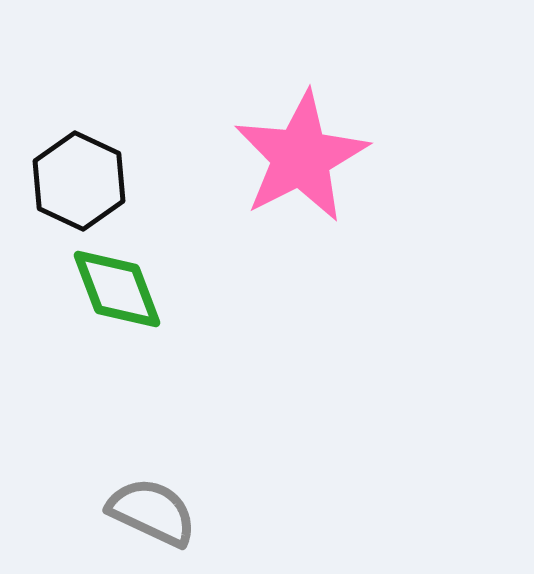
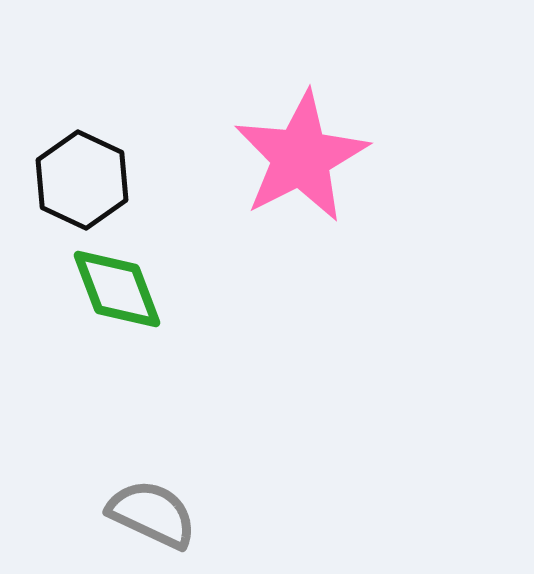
black hexagon: moved 3 px right, 1 px up
gray semicircle: moved 2 px down
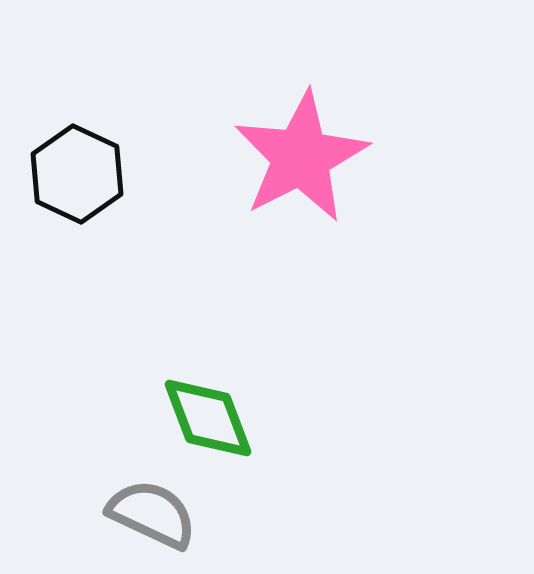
black hexagon: moved 5 px left, 6 px up
green diamond: moved 91 px right, 129 px down
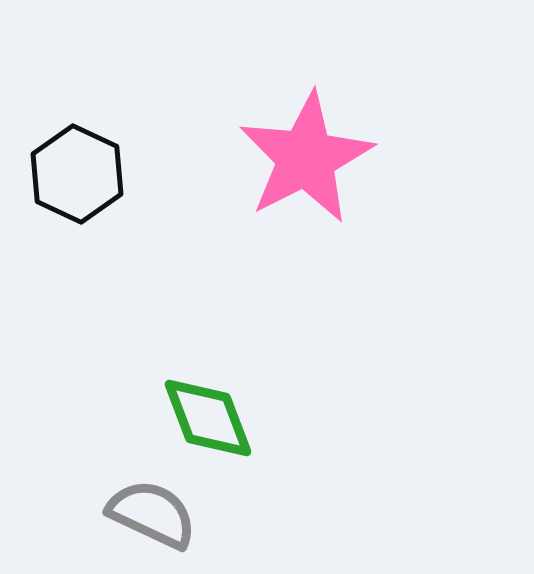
pink star: moved 5 px right, 1 px down
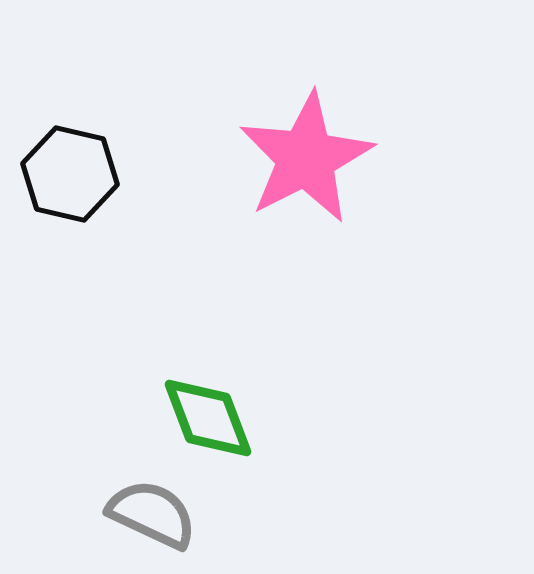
black hexagon: moved 7 px left; rotated 12 degrees counterclockwise
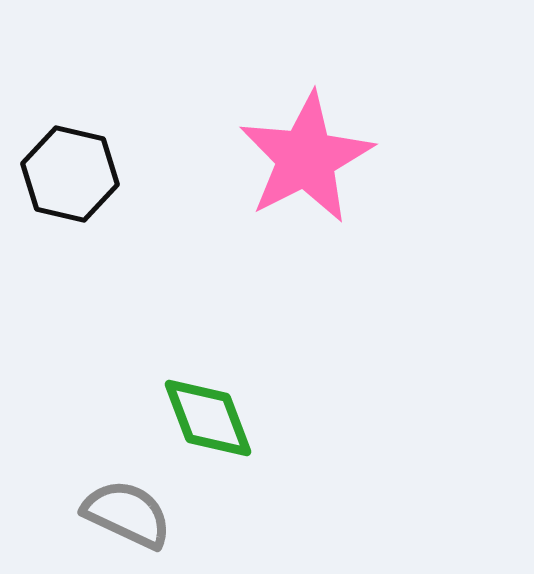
gray semicircle: moved 25 px left
